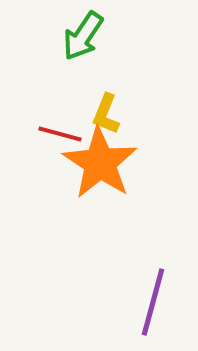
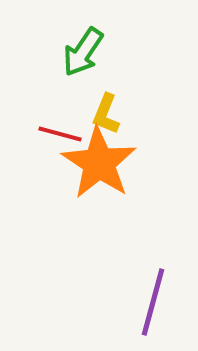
green arrow: moved 16 px down
orange star: moved 1 px left
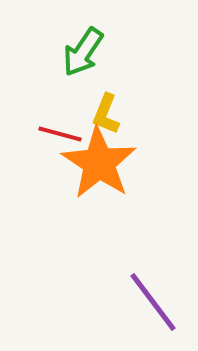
purple line: rotated 52 degrees counterclockwise
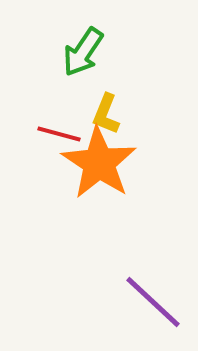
red line: moved 1 px left
purple line: rotated 10 degrees counterclockwise
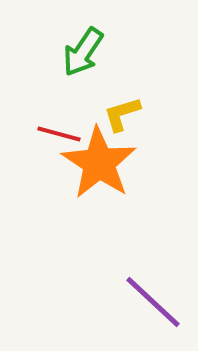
yellow L-shape: moved 16 px right; rotated 51 degrees clockwise
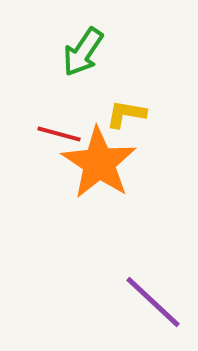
yellow L-shape: moved 4 px right; rotated 27 degrees clockwise
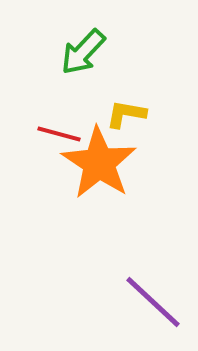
green arrow: rotated 9 degrees clockwise
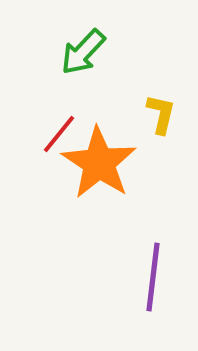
yellow L-shape: moved 35 px right; rotated 93 degrees clockwise
red line: rotated 66 degrees counterclockwise
purple line: moved 25 px up; rotated 54 degrees clockwise
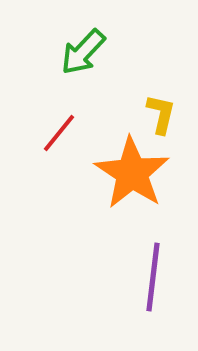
red line: moved 1 px up
orange star: moved 33 px right, 10 px down
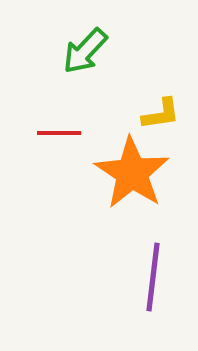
green arrow: moved 2 px right, 1 px up
yellow L-shape: rotated 69 degrees clockwise
red line: rotated 51 degrees clockwise
